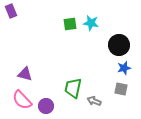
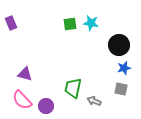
purple rectangle: moved 12 px down
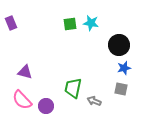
purple triangle: moved 2 px up
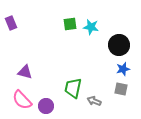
cyan star: moved 4 px down
blue star: moved 1 px left, 1 px down
